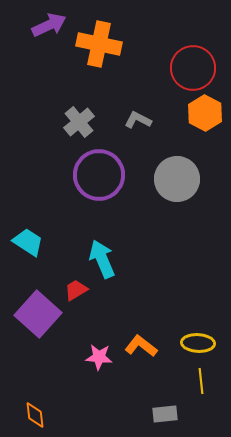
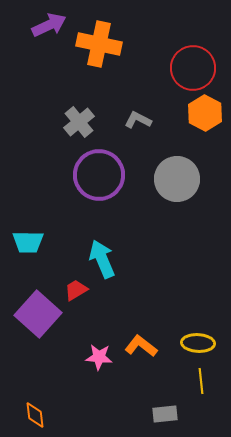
cyan trapezoid: rotated 148 degrees clockwise
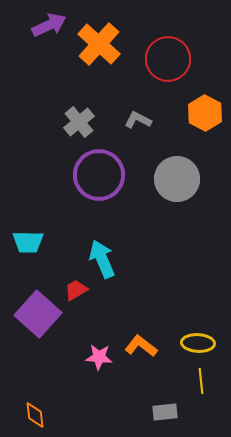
orange cross: rotated 30 degrees clockwise
red circle: moved 25 px left, 9 px up
gray rectangle: moved 2 px up
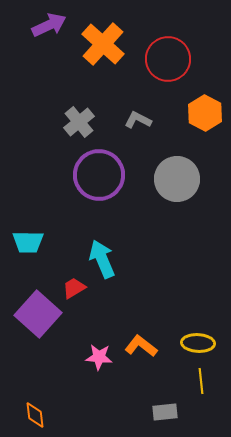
orange cross: moved 4 px right
red trapezoid: moved 2 px left, 2 px up
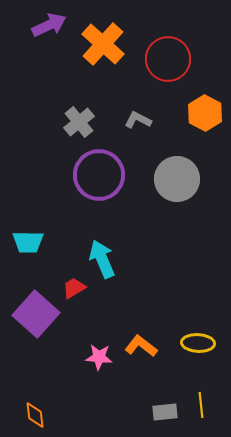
purple square: moved 2 px left
yellow line: moved 24 px down
